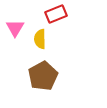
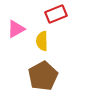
pink triangle: moved 1 px right, 1 px down; rotated 30 degrees clockwise
yellow semicircle: moved 2 px right, 2 px down
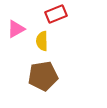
brown pentagon: rotated 20 degrees clockwise
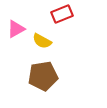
red rectangle: moved 6 px right
yellow semicircle: rotated 60 degrees counterclockwise
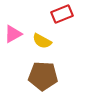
pink triangle: moved 3 px left, 5 px down
brown pentagon: rotated 12 degrees clockwise
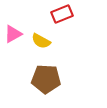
yellow semicircle: moved 1 px left
brown pentagon: moved 3 px right, 3 px down
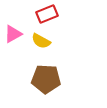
red rectangle: moved 15 px left
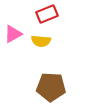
yellow semicircle: rotated 24 degrees counterclockwise
brown pentagon: moved 5 px right, 8 px down
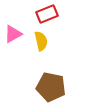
yellow semicircle: rotated 108 degrees counterclockwise
brown pentagon: rotated 8 degrees clockwise
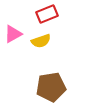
yellow semicircle: rotated 84 degrees clockwise
brown pentagon: rotated 20 degrees counterclockwise
